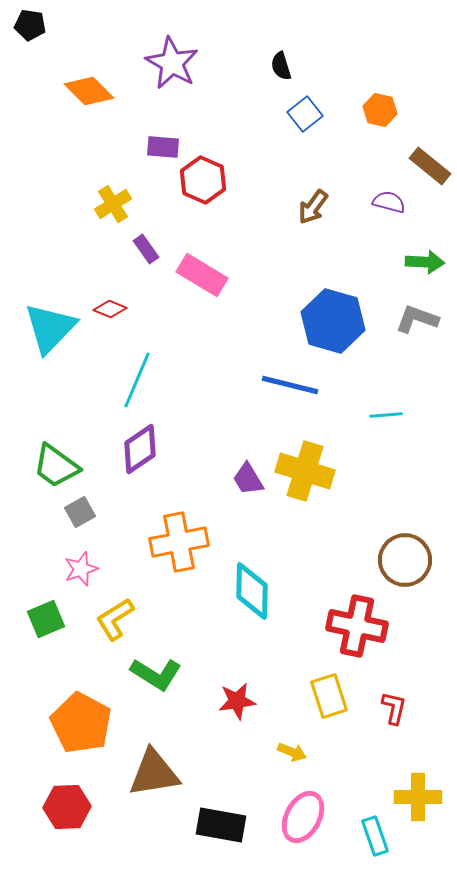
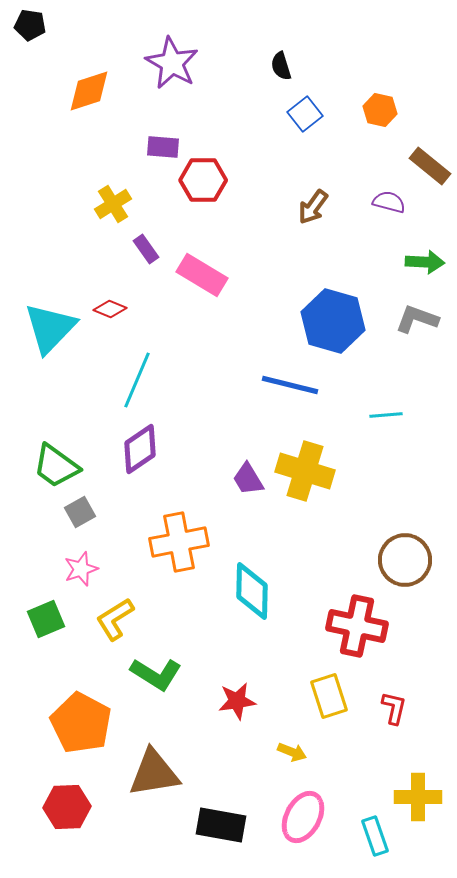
orange diamond at (89, 91): rotated 63 degrees counterclockwise
red hexagon at (203, 180): rotated 24 degrees counterclockwise
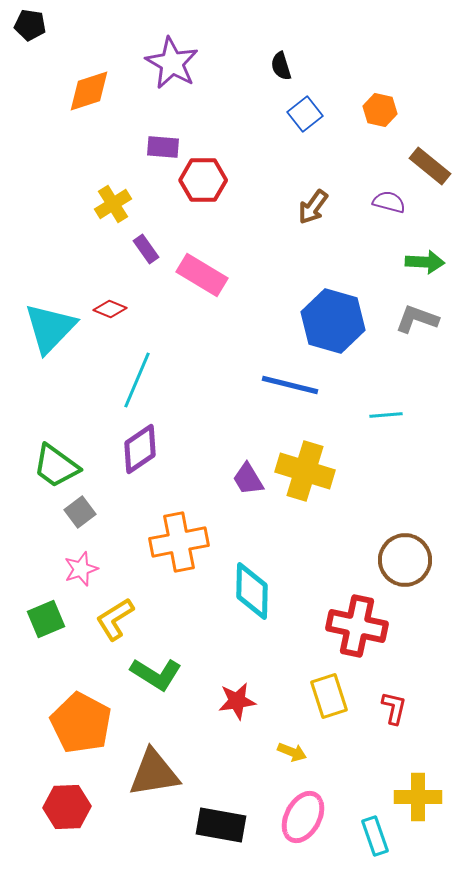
gray square at (80, 512): rotated 8 degrees counterclockwise
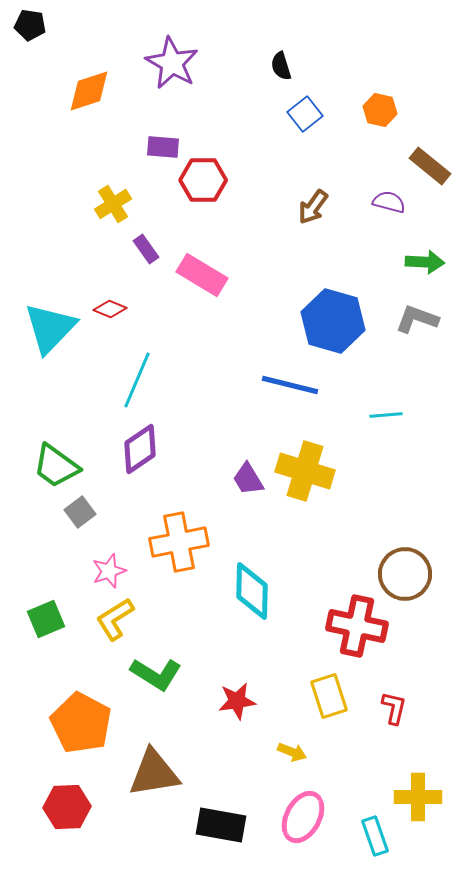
brown circle at (405, 560): moved 14 px down
pink star at (81, 569): moved 28 px right, 2 px down
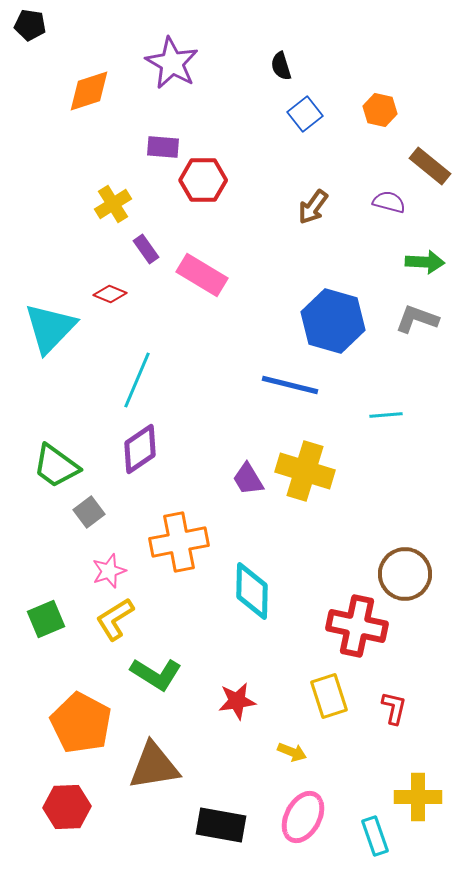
red diamond at (110, 309): moved 15 px up
gray square at (80, 512): moved 9 px right
brown triangle at (154, 773): moved 7 px up
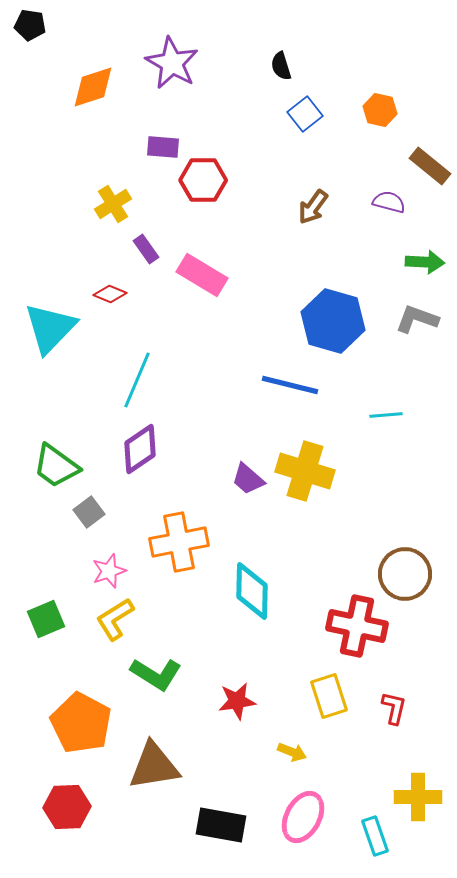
orange diamond at (89, 91): moved 4 px right, 4 px up
purple trapezoid at (248, 479): rotated 18 degrees counterclockwise
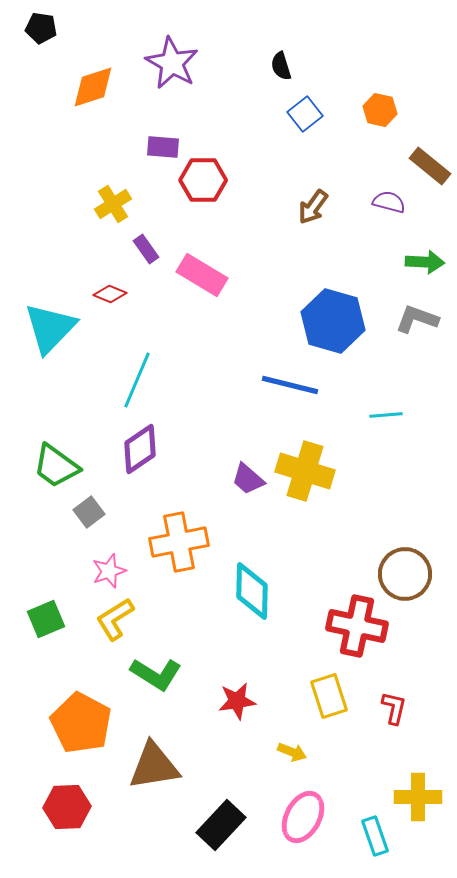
black pentagon at (30, 25): moved 11 px right, 3 px down
black rectangle at (221, 825): rotated 57 degrees counterclockwise
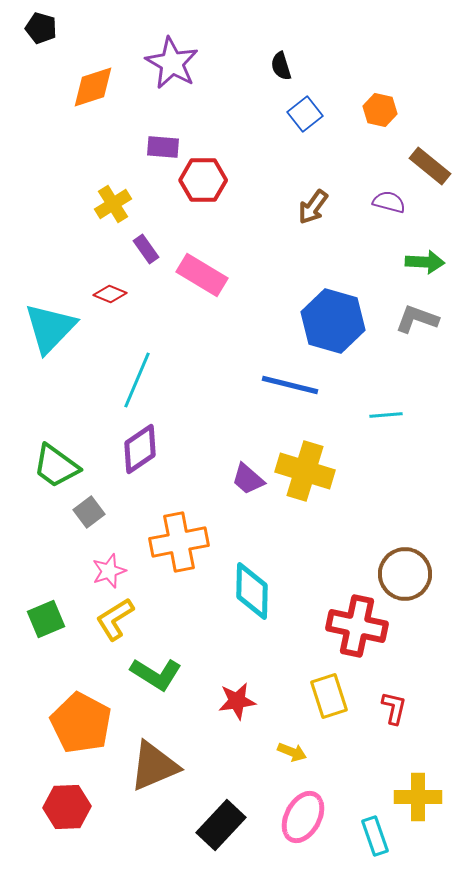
black pentagon at (41, 28): rotated 8 degrees clockwise
brown triangle at (154, 766): rotated 14 degrees counterclockwise
